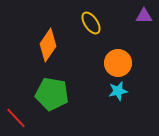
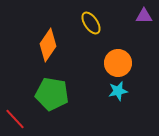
red line: moved 1 px left, 1 px down
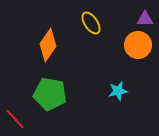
purple triangle: moved 1 px right, 3 px down
orange circle: moved 20 px right, 18 px up
green pentagon: moved 2 px left
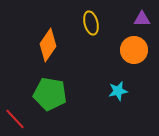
purple triangle: moved 3 px left
yellow ellipse: rotated 20 degrees clockwise
orange circle: moved 4 px left, 5 px down
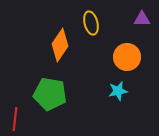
orange diamond: moved 12 px right
orange circle: moved 7 px left, 7 px down
red line: rotated 50 degrees clockwise
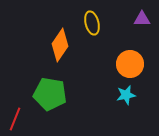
yellow ellipse: moved 1 px right
orange circle: moved 3 px right, 7 px down
cyan star: moved 8 px right, 4 px down
red line: rotated 15 degrees clockwise
